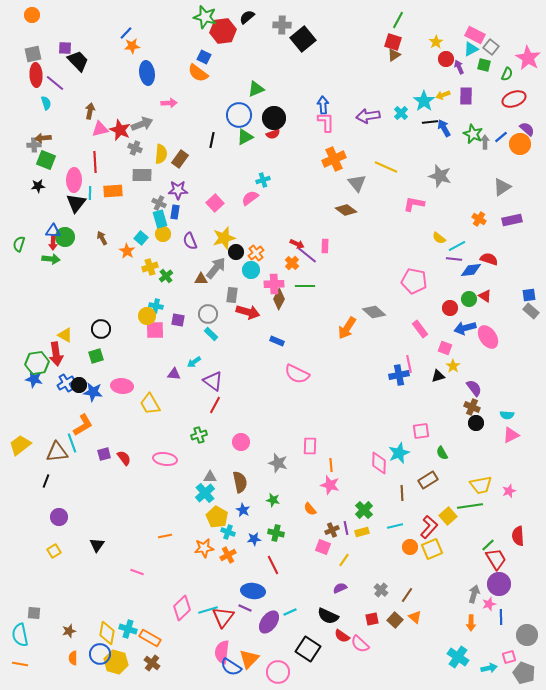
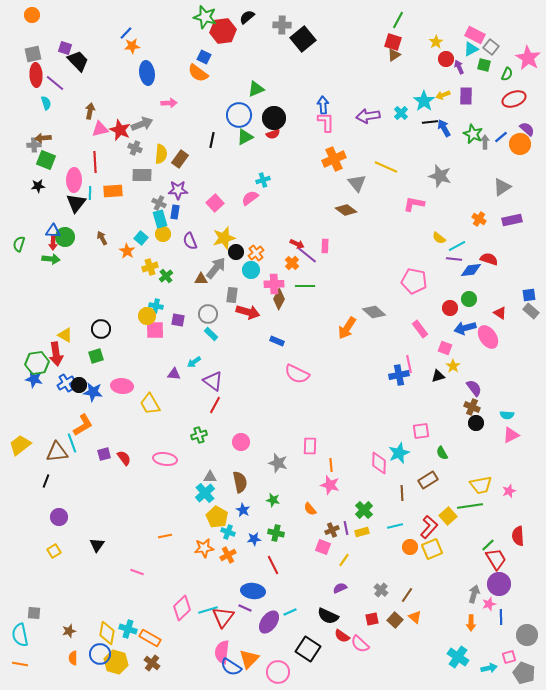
purple square at (65, 48): rotated 16 degrees clockwise
red triangle at (485, 296): moved 15 px right, 17 px down
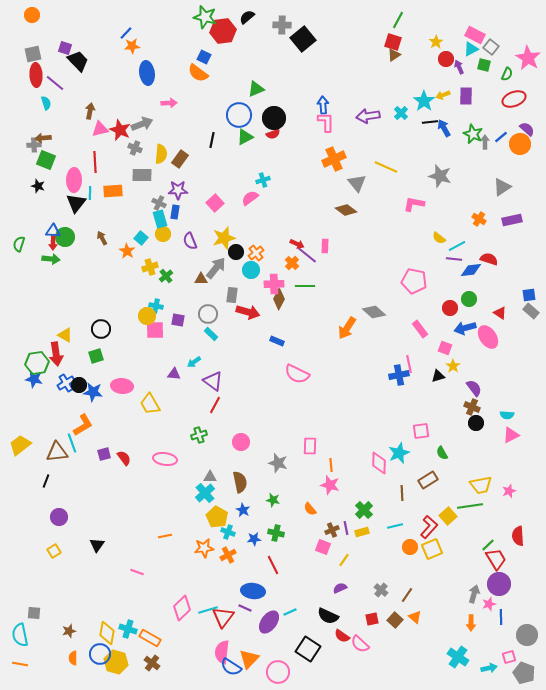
black star at (38, 186): rotated 24 degrees clockwise
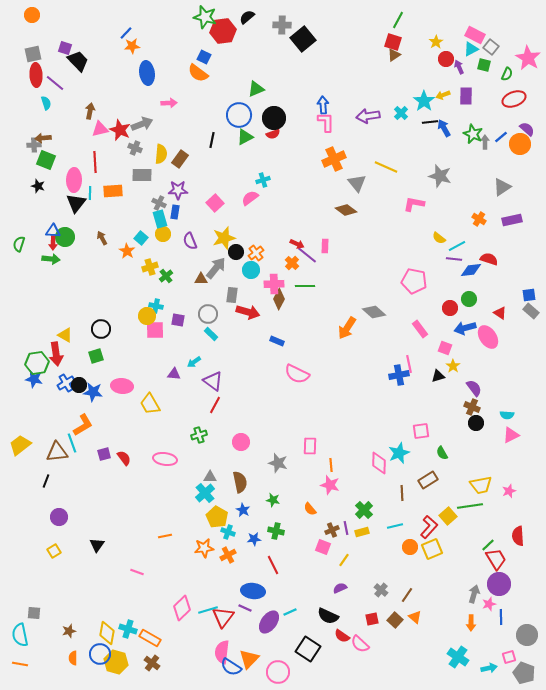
green cross at (276, 533): moved 2 px up
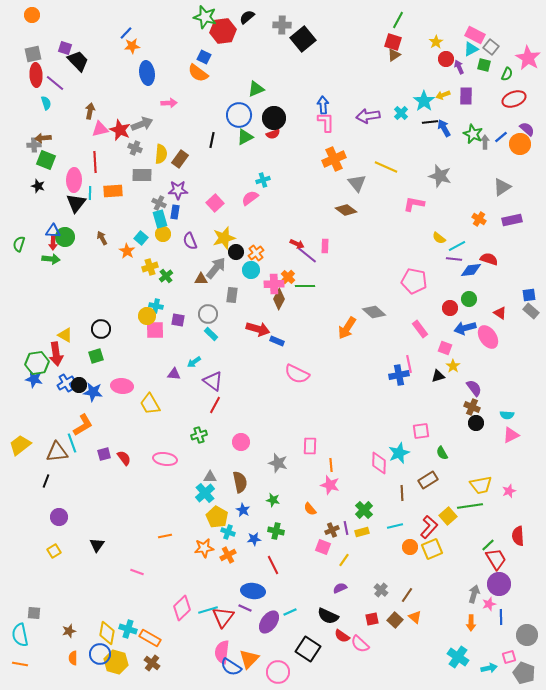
orange cross at (292, 263): moved 4 px left, 14 px down
red arrow at (248, 312): moved 10 px right, 17 px down
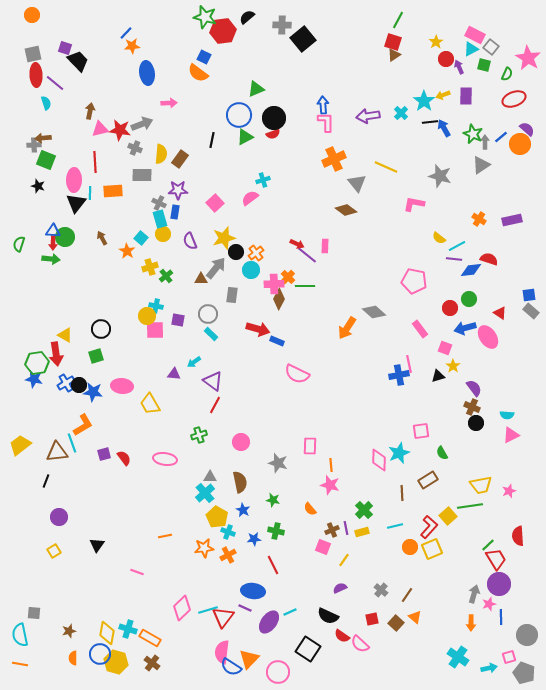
red star at (120, 130): rotated 15 degrees counterclockwise
gray triangle at (502, 187): moved 21 px left, 22 px up
pink diamond at (379, 463): moved 3 px up
brown square at (395, 620): moved 1 px right, 3 px down
